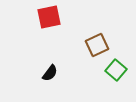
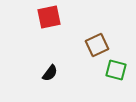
green square: rotated 25 degrees counterclockwise
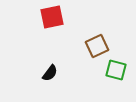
red square: moved 3 px right
brown square: moved 1 px down
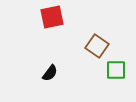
brown square: rotated 30 degrees counterclockwise
green square: rotated 15 degrees counterclockwise
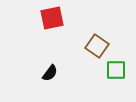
red square: moved 1 px down
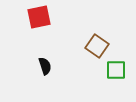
red square: moved 13 px left, 1 px up
black semicircle: moved 5 px left, 7 px up; rotated 54 degrees counterclockwise
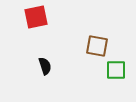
red square: moved 3 px left
brown square: rotated 25 degrees counterclockwise
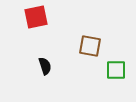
brown square: moved 7 px left
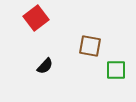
red square: moved 1 px down; rotated 25 degrees counterclockwise
black semicircle: rotated 60 degrees clockwise
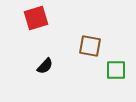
red square: rotated 20 degrees clockwise
